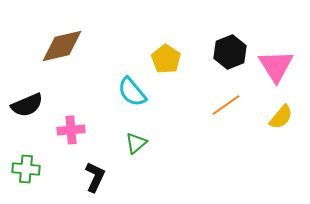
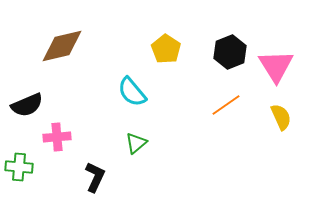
yellow pentagon: moved 10 px up
yellow semicircle: rotated 64 degrees counterclockwise
pink cross: moved 14 px left, 7 px down
green cross: moved 7 px left, 2 px up
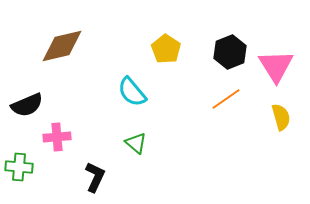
orange line: moved 6 px up
yellow semicircle: rotated 8 degrees clockwise
green triangle: rotated 40 degrees counterclockwise
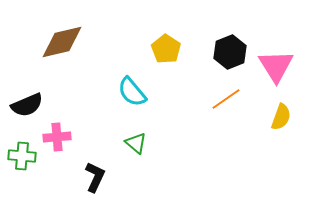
brown diamond: moved 4 px up
yellow semicircle: rotated 36 degrees clockwise
green cross: moved 3 px right, 11 px up
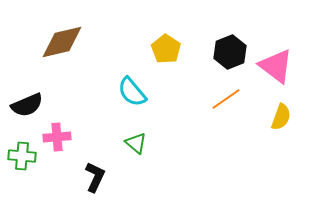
pink triangle: rotated 21 degrees counterclockwise
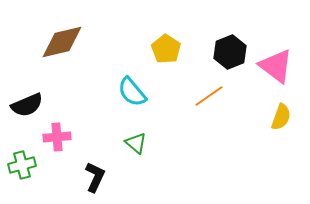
orange line: moved 17 px left, 3 px up
green cross: moved 9 px down; rotated 20 degrees counterclockwise
